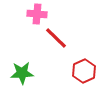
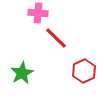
pink cross: moved 1 px right, 1 px up
green star: rotated 25 degrees counterclockwise
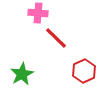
green star: moved 1 px down
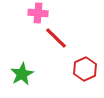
red hexagon: moved 1 px right, 2 px up
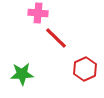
green star: rotated 25 degrees clockwise
